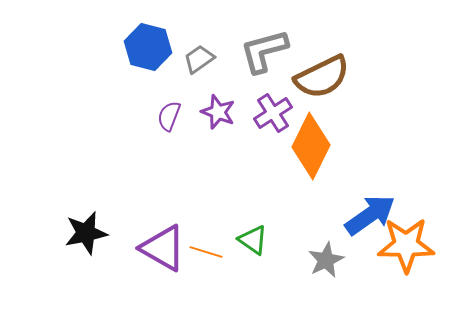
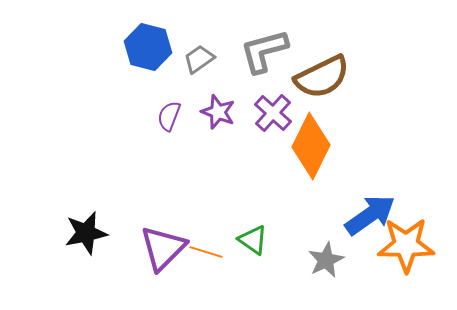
purple cross: rotated 15 degrees counterclockwise
purple triangle: rotated 45 degrees clockwise
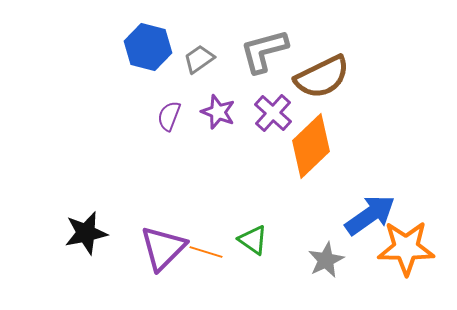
orange diamond: rotated 20 degrees clockwise
orange star: moved 3 px down
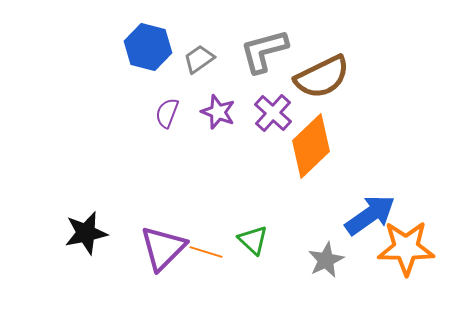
purple semicircle: moved 2 px left, 3 px up
green triangle: rotated 8 degrees clockwise
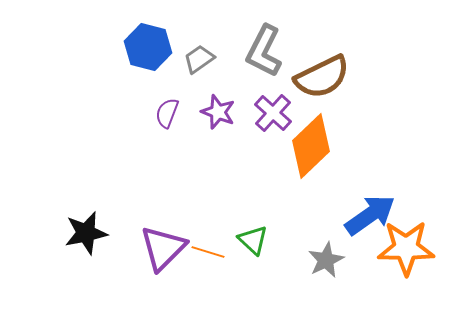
gray L-shape: rotated 48 degrees counterclockwise
orange line: moved 2 px right
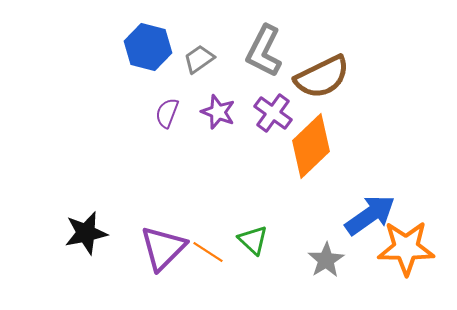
purple cross: rotated 6 degrees counterclockwise
orange line: rotated 16 degrees clockwise
gray star: rotated 6 degrees counterclockwise
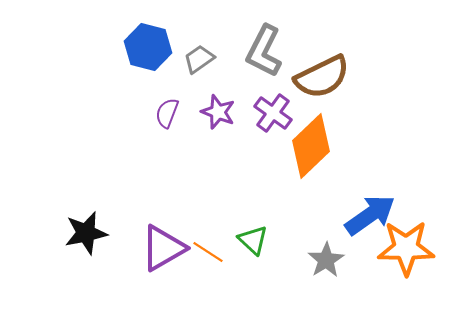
purple triangle: rotated 15 degrees clockwise
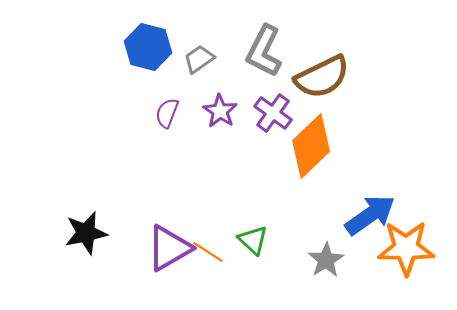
purple star: moved 2 px right, 1 px up; rotated 12 degrees clockwise
purple triangle: moved 6 px right
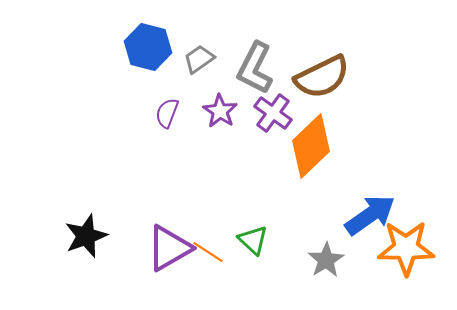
gray L-shape: moved 9 px left, 17 px down
black star: moved 3 px down; rotated 9 degrees counterclockwise
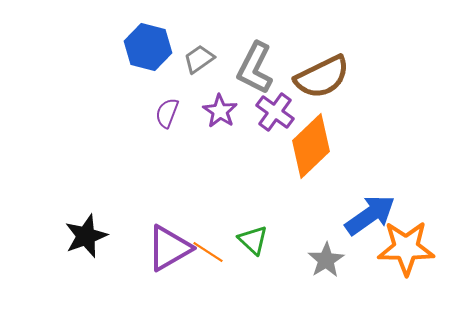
purple cross: moved 2 px right, 1 px up
